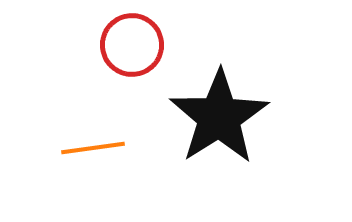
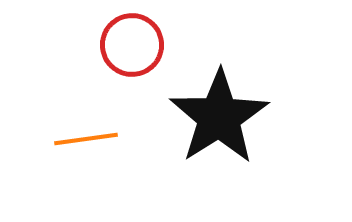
orange line: moved 7 px left, 9 px up
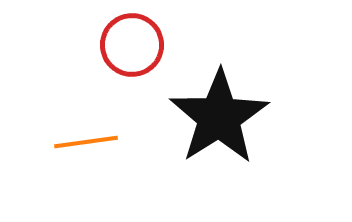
orange line: moved 3 px down
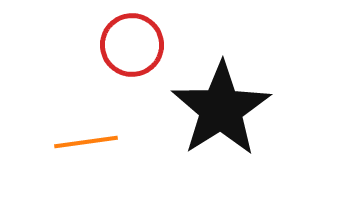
black star: moved 2 px right, 8 px up
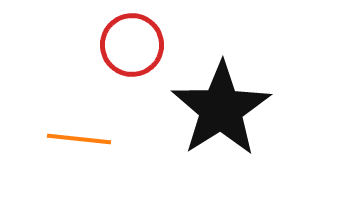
orange line: moved 7 px left, 3 px up; rotated 14 degrees clockwise
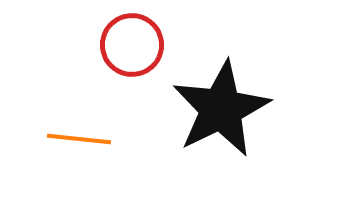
black star: rotated 6 degrees clockwise
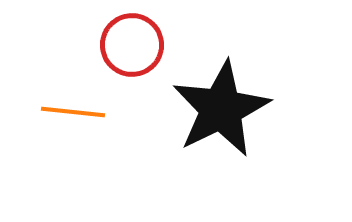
orange line: moved 6 px left, 27 px up
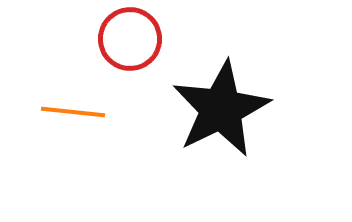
red circle: moved 2 px left, 6 px up
